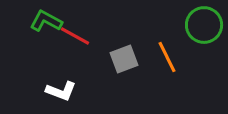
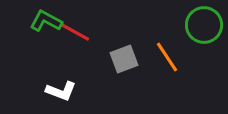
red line: moved 4 px up
orange line: rotated 8 degrees counterclockwise
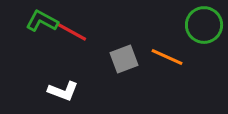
green L-shape: moved 4 px left
red line: moved 3 px left
orange line: rotated 32 degrees counterclockwise
white L-shape: moved 2 px right
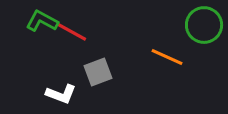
gray square: moved 26 px left, 13 px down
white L-shape: moved 2 px left, 3 px down
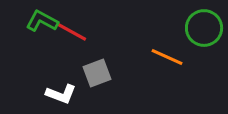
green circle: moved 3 px down
gray square: moved 1 px left, 1 px down
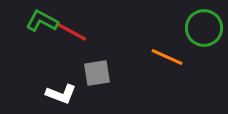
gray square: rotated 12 degrees clockwise
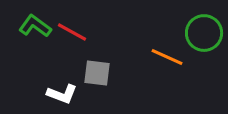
green L-shape: moved 7 px left, 5 px down; rotated 8 degrees clockwise
green circle: moved 5 px down
gray square: rotated 16 degrees clockwise
white L-shape: moved 1 px right
